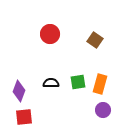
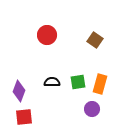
red circle: moved 3 px left, 1 px down
black semicircle: moved 1 px right, 1 px up
purple circle: moved 11 px left, 1 px up
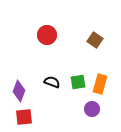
black semicircle: rotated 21 degrees clockwise
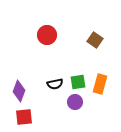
black semicircle: moved 3 px right, 2 px down; rotated 147 degrees clockwise
purple circle: moved 17 px left, 7 px up
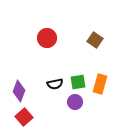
red circle: moved 3 px down
red square: rotated 36 degrees counterclockwise
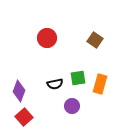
green square: moved 4 px up
purple circle: moved 3 px left, 4 px down
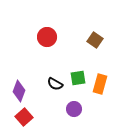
red circle: moved 1 px up
black semicircle: rotated 42 degrees clockwise
purple circle: moved 2 px right, 3 px down
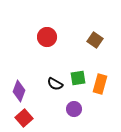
red square: moved 1 px down
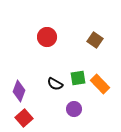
orange rectangle: rotated 60 degrees counterclockwise
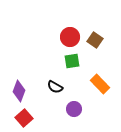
red circle: moved 23 px right
green square: moved 6 px left, 17 px up
black semicircle: moved 3 px down
